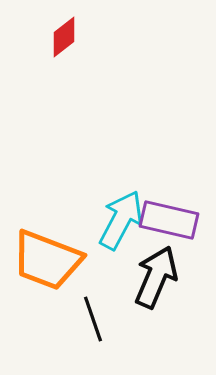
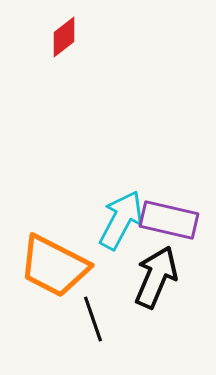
orange trapezoid: moved 7 px right, 6 px down; rotated 6 degrees clockwise
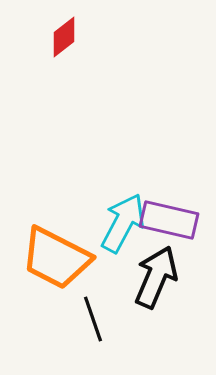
cyan arrow: moved 2 px right, 3 px down
orange trapezoid: moved 2 px right, 8 px up
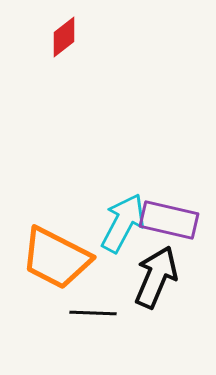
black line: moved 6 px up; rotated 69 degrees counterclockwise
